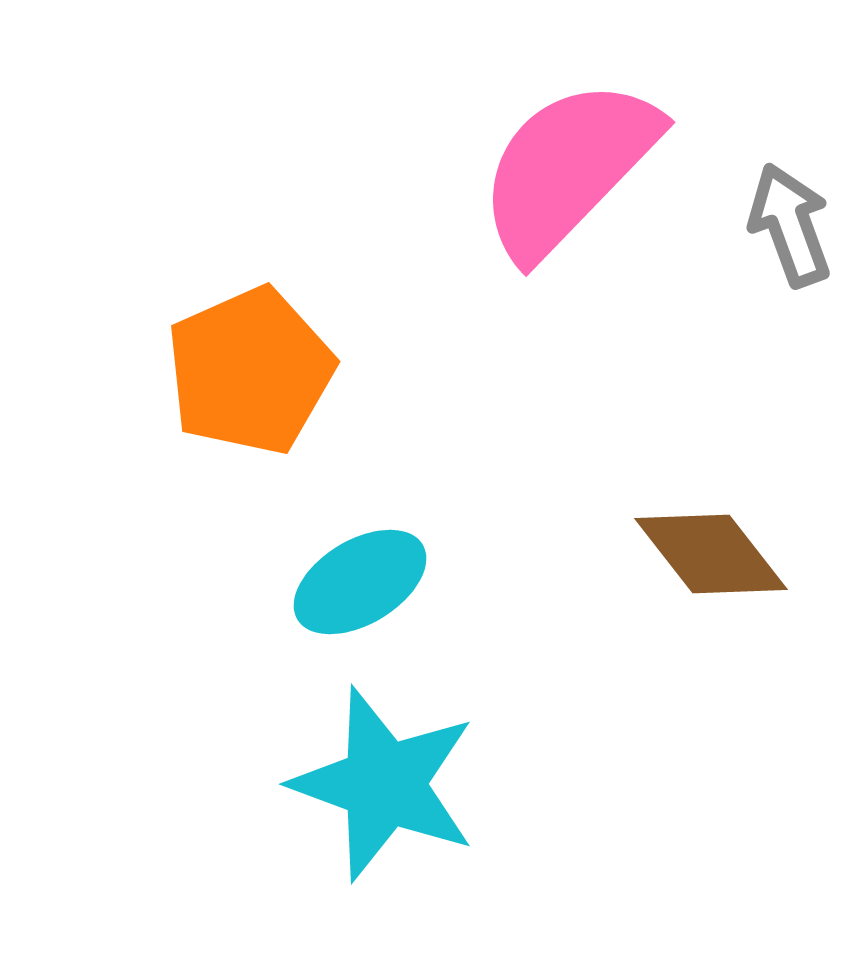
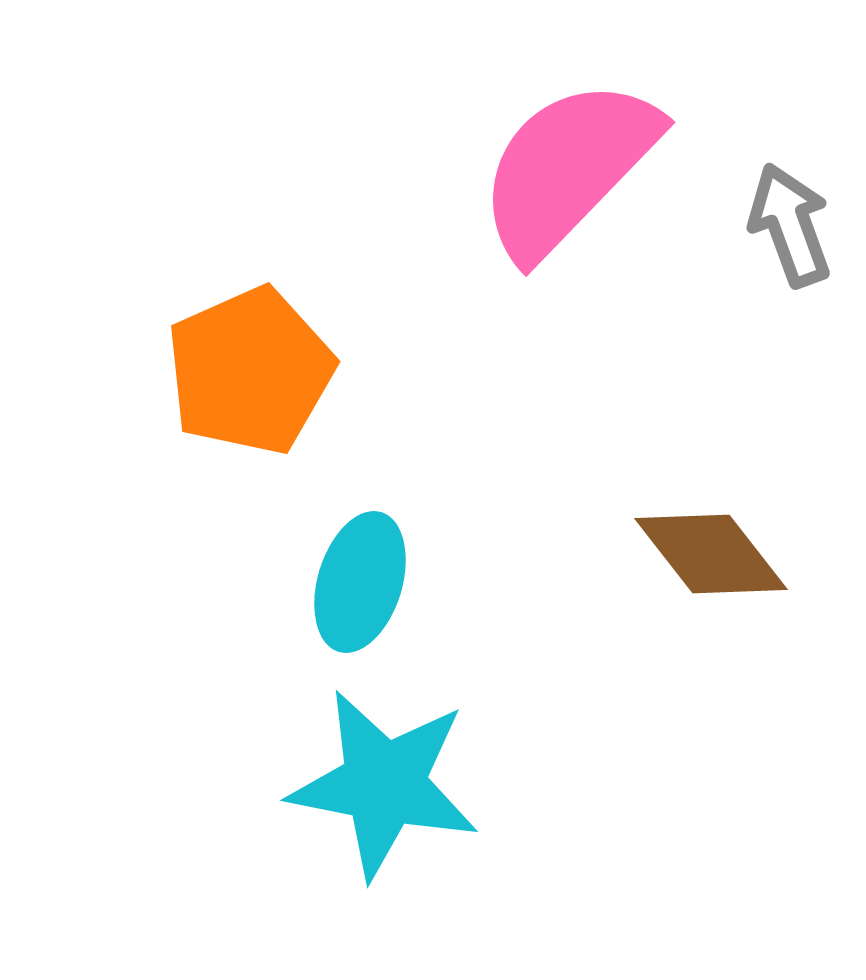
cyan ellipse: rotated 42 degrees counterclockwise
cyan star: rotated 9 degrees counterclockwise
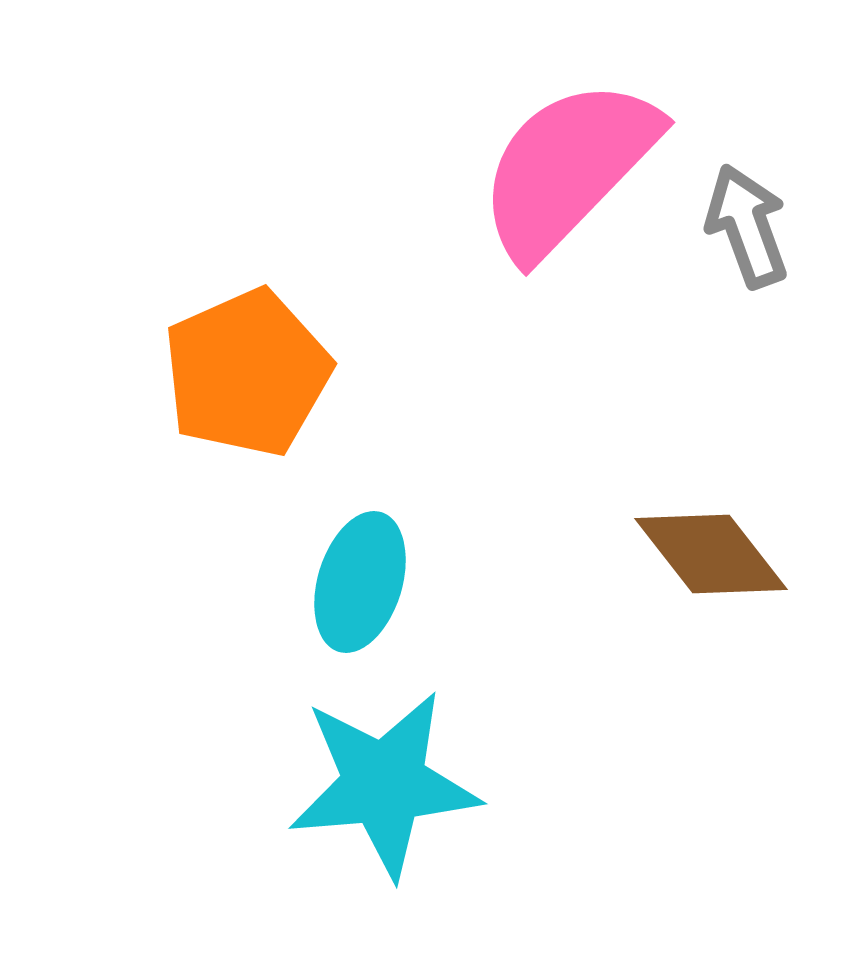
gray arrow: moved 43 px left, 1 px down
orange pentagon: moved 3 px left, 2 px down
cyan star: rotated 16 degrees counterclockwise
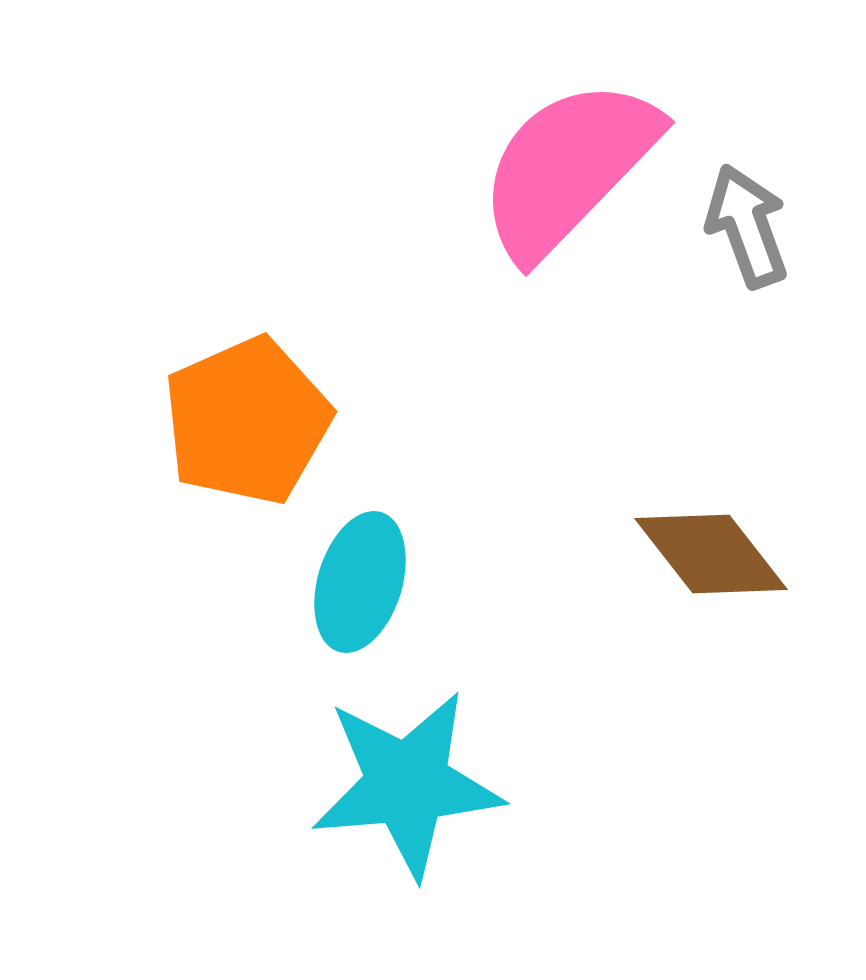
orange pentagon: moved 48 px down
cyan star: moved 23 px right
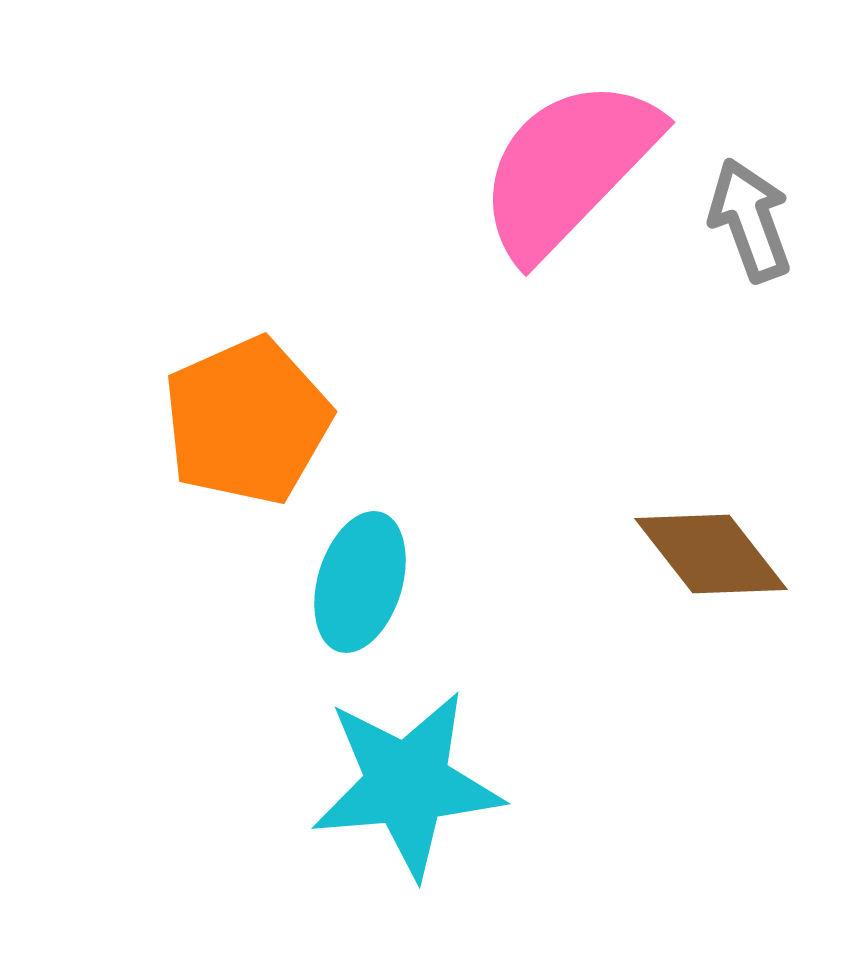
gray arrow: moved 3 px right, 6 px up
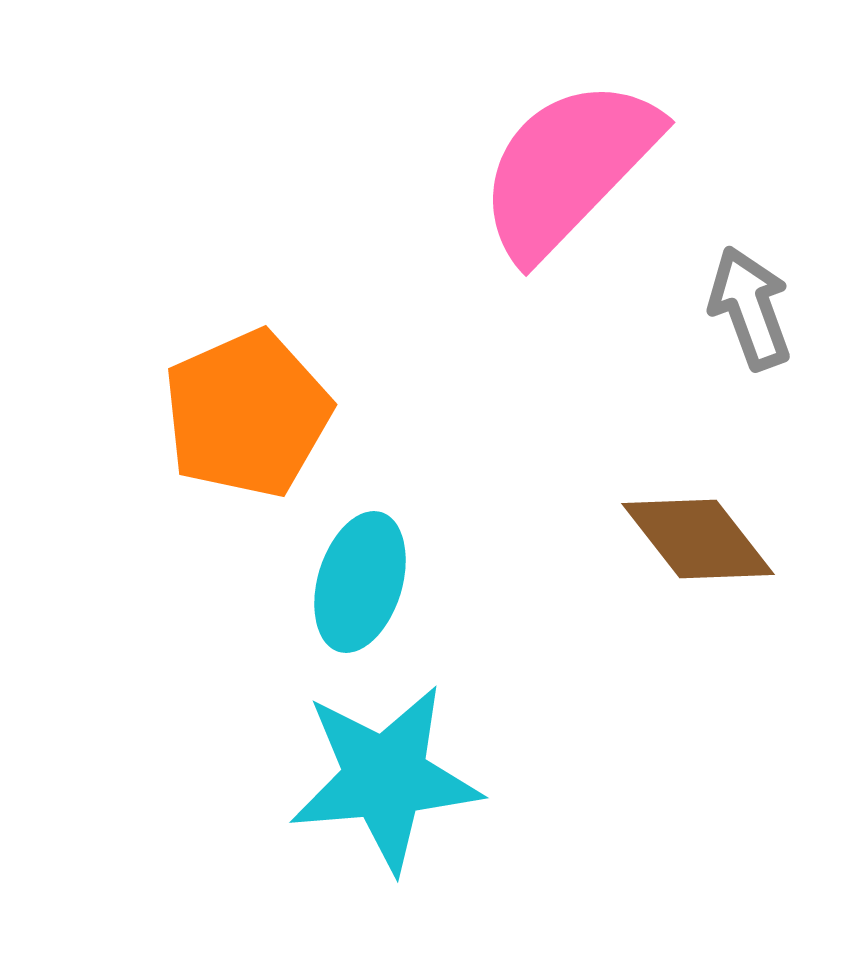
gray arrow: moved 88 px down
orange pentagon: moved 7 px up
brown diamond: moved 13 px left, 15 px up
cyan star: moved 22 px left, 6 px up
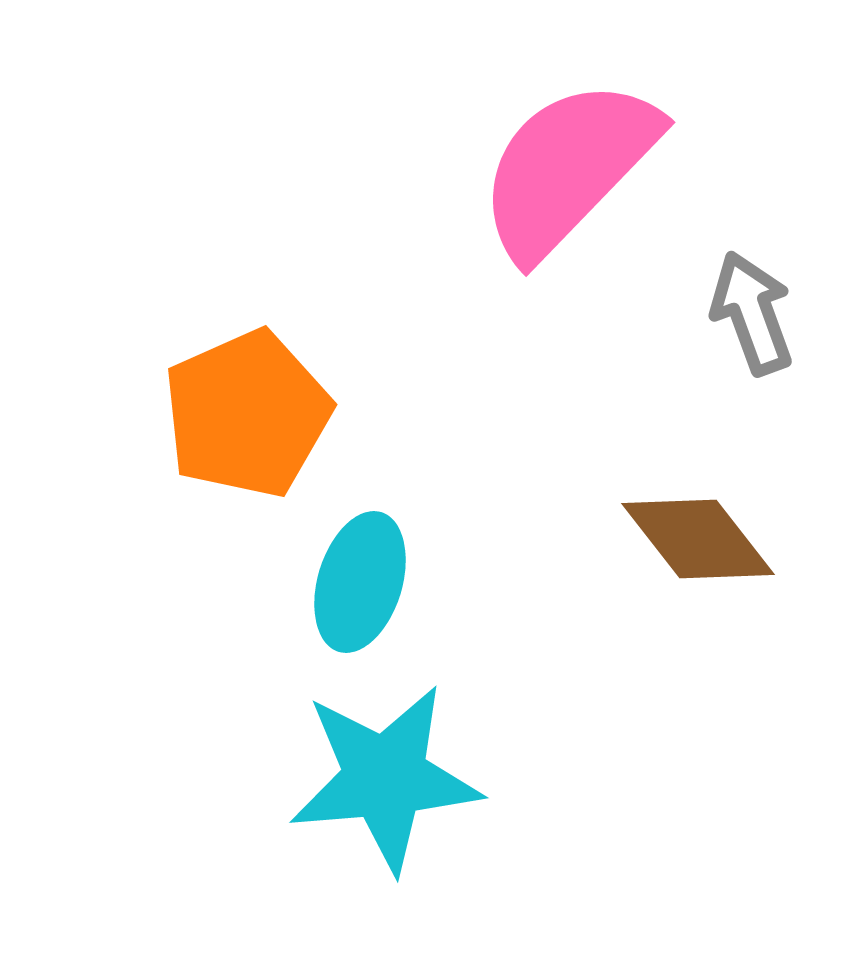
gray arrow: moved 2 px right, 5 px down
